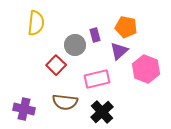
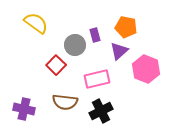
yellow semicircle: rotated 60 degrees counterclockwise
black cross: moved 1 px left, 1 px up; rotated 15 degrees clockwise
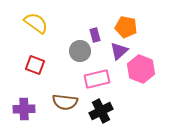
gray circle: moved 5 px right, 6 px down
red square: moved 21 px left; rotated 24 degrees counterclockwise
pink hexagon: moved 5 px left
purple cross: rotated 15 degrees counterclockwise
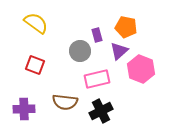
purple rectangle: moved 2 px right
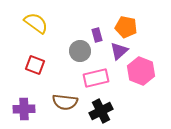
pink hexagon: moved 2 px down
pink rectangle: moved 1 px left, 1 px up
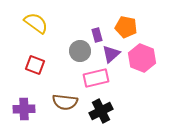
purple triangle: moved 8 px left, 3 px down
pink hexagon: moved 1 px right, 13 px up
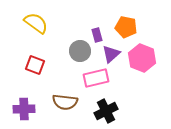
black cross: moved 5 px right
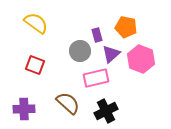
pink hexagon: moved 1 px left, 1 px down
brown semicircle: moved 3 px right, 1 px down; rotated 145 degrees counterclockwise
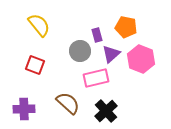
yellow semicircle: moved 3 px right, 2 px down; rotated 15 degrees clockwise
black cross: rotated 15 degrees counterclockwise
